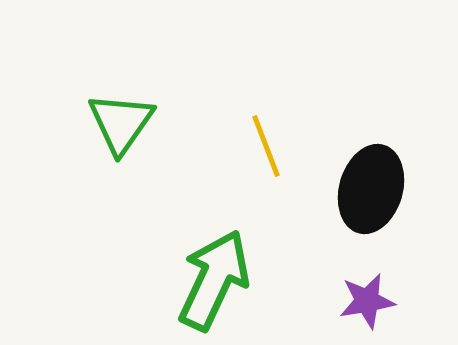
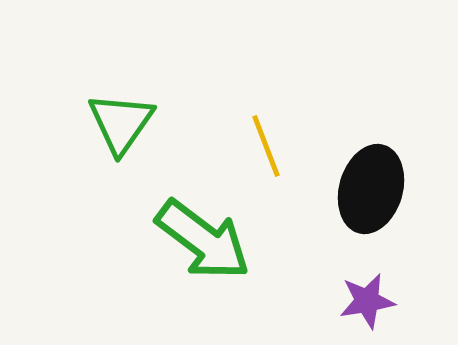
green arrow: moved 11 px left, 40 px up; rotated 102 degrees clockwise
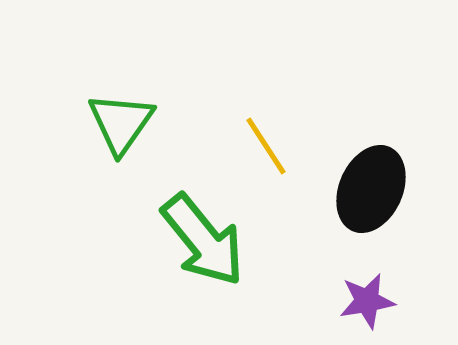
yellow line: rotated 12 degrees counterclockwise
black ellipse: rotated 8 degrees clockwise
green arrow: rotated 14 degrees clockwise
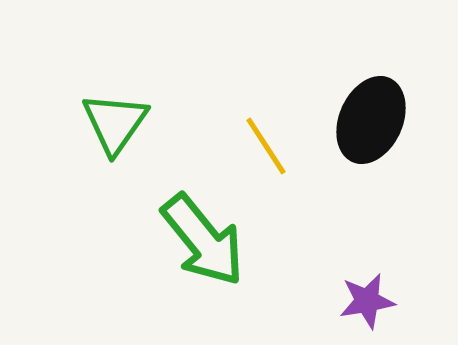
green triangle: moved 6 px left
black ellipse: moved 69 px up
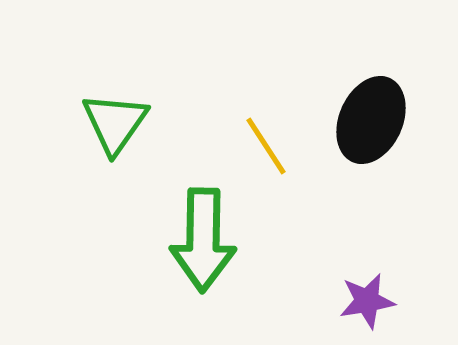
green arrow: rotated 40 degrees clockwise
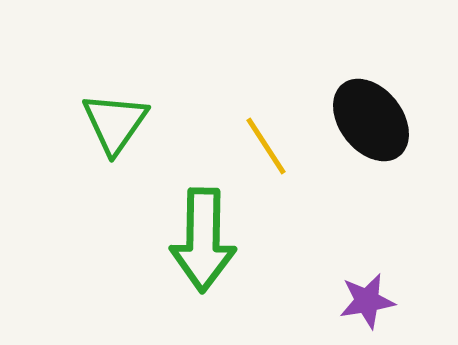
black ellipse: rotated 62 degrees counterclockwise
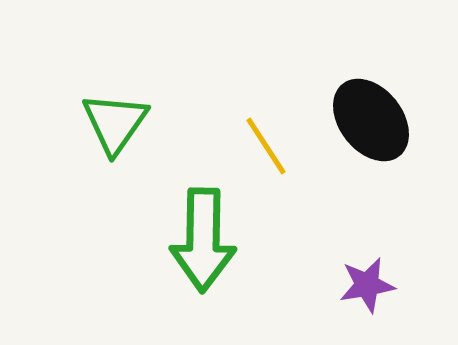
purple star: moved 16 px up
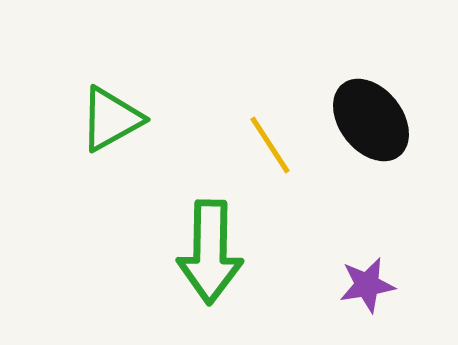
green triangle: moved 4 px left, 4 px up; rotated 26 degrees clockwise
yellow line: moved 4 px right, 1 px up
green arrow: moved 7 px right, 12 px down
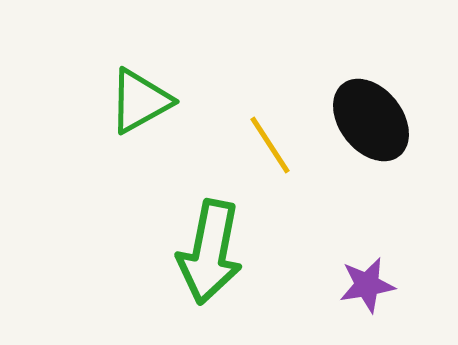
green triangle: moved 29 px right, 18 px up
green arrow: rotated 10 degrees clockwise
